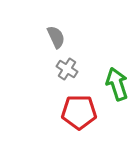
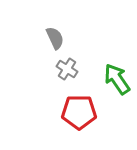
gray semicircle: moved 1 px left, 1 px down
green arrow: moved 5 px up; rotated 16 degrees counterclockwise
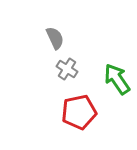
red pentagon: rotated 12 degrees counterclockwise
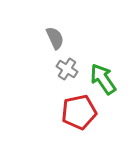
green arrow: moved 14 px left
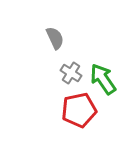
gray cross: moved 4 px right, 4 px down
red pentagon: moved 2 px up
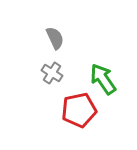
gray cross: moved 19 px left
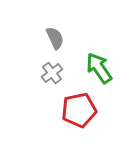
gray cross: rotated 20 degrees clockwise
green arrow: moved 4 px left, 11 px up
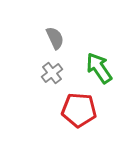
red pentagon: rotated 16 degrees clockwise
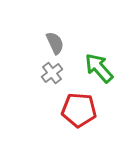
gray semicircle: moved 5 px down
green arrow: rotated 8 degrees counterclockwise
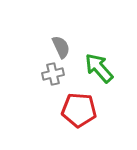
gray semicircle: moved 6 px right, 4 px down
gray cross: moved 1 px right, 1 px down; rotated 25 degrees clockwise
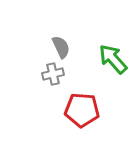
green arrow: moved 14 px right, 9 px up
red pentagon: moved 3 px right
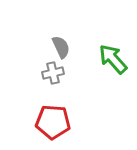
gray cross: moved 1 px up
red pentagon: moved 29 px left, 12 px down
